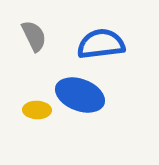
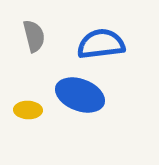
gray semicircle: rotated 12 degrees clockwise
yellow ellipse: moved 9 px left
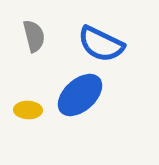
blue semicircle: rotated 147 degrees counterclockwise
blue ellipse: rotated 63 degrees counterclockwise
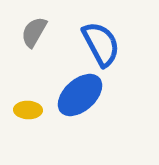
gray semicircle: moved 4 px up; rotated 136 degrees counterclockwise
blue semicircle: rotated 144 degrees counterclockwise
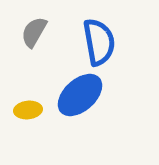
blue semicircle: moved 2 px left, 2 px up; rotated 18 degrees clockwise
yellow ellipse: rotated 8 degrees counterclockwise
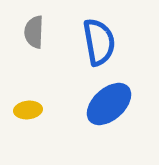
gray semicircle: rotated 28 degrees counterclockwise
blue ellipse: moved 29 px right, 9 px down
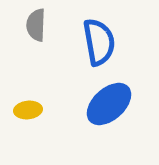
gray semicircle: moved 2 px right, 7 px up
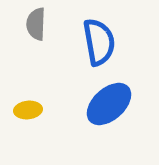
gray semicircle: moved 1 px up
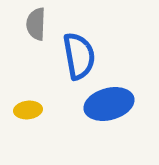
blue semicircle: moved 20 px left, 14 px down
blue ellipse: rotated 27 degrees clockwise
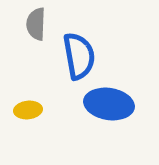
blue ellipse: rotated 24 degrees clockwise
